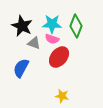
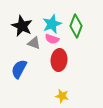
cyan star: rotated 24 degrees counterclockwise
red ellipse: moved 3 px down; rotated 35 degrees counterclockwise
blue semicircle: moved 2 px left, 1 px down
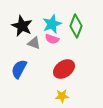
red ellipse: moved 5 px right, 9 px down; rotated 50 degrees clockwise
yellow star: rotated 16 degrees counterclockwise
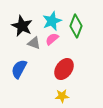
cyan star: moved 3 px up
pink semicircle: rotated 120 degrees clockwise
red ellipse: rotated 20 degrees counterclockwise
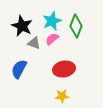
red ellipse: rotated 45 degrees clockwise
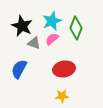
green diamond: moved 2 px down
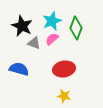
blue semicircle: rotated 78 degrees clockwise
yellow star: moved 2 px right; rotated 16 degrees clockwise
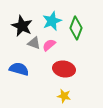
pink semicircle: moved 3 px left, 6 px down
red ellipse: rotated 20 degrees clockwise
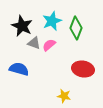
red ellipse: moved 19 px right
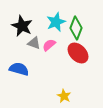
cyan star: moved 4 px right, 1 px down
red ellipse: moved 5 px left, 16 px up; rotated 35 degrees clockwise
yellow star: rotated 16 degrees clockwise
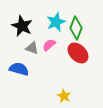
gray triangle: moved 2 px left, 5 px down
